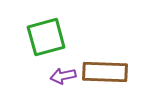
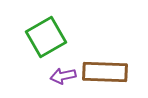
green square: rotated 15 degrees counterclockwise
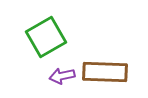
purple arrow: moved 1 px left
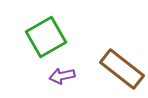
brown rectangle: moved 17 px right, 3 px up; rotated 36 degrees clockwise
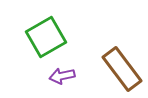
brown rectangle: rotated 15 degrees clockwise
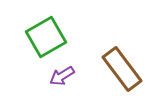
purple arrow: rotated 20 degrees counterclockwise
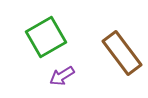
brown rectangle: moved 16 px up
